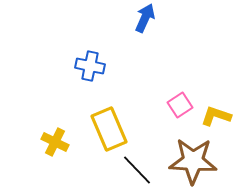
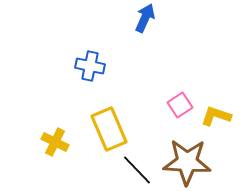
brown star: moved 6 px left, 1 px down
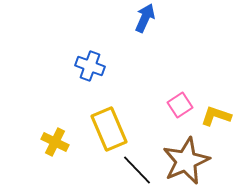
blue cross: rotated 8 degrees clockwise
brown star: moved 1 px left, 1 px up; rotated 27 degrees counterclockwise
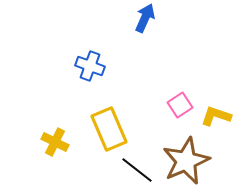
black line: rotated 8 degrees counterclockwise
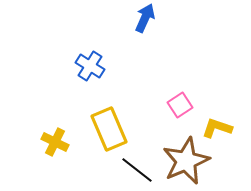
blue cross: rotated 12 degrees clockwise
yellow L-shape: moved 1 px right, 12 px down
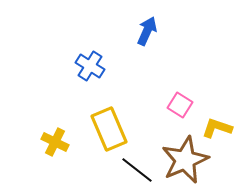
blue arrow: moved 2 px right, 13 px down
pink square: rotated 25 degrees counterclockwise
brown star: moved 1 px left, 1 px up
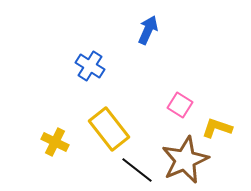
blue arrow: moved 1 px right, 1 px up
yellow rectangle: rotated 15 degrees counterclockwise
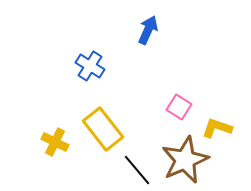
pink square: moved 1 px left, 2 px down
yellow rectangle: moved 6 px left
black line: rotated 12 degrees clockwise
